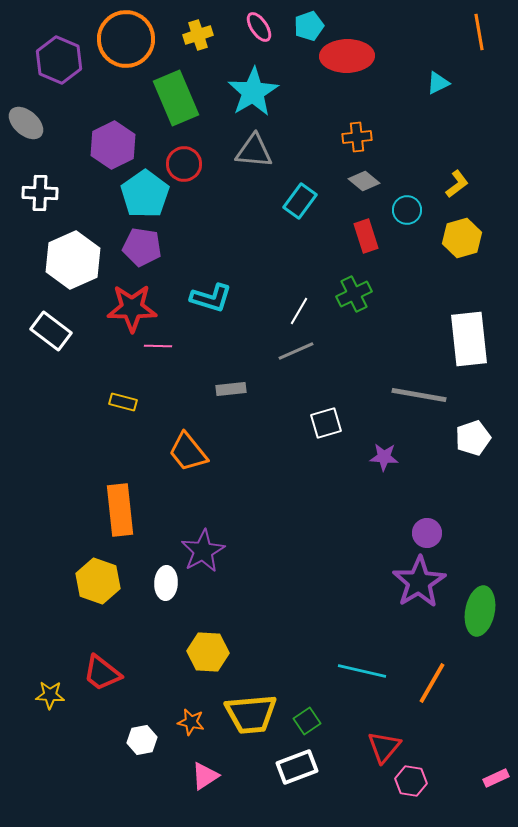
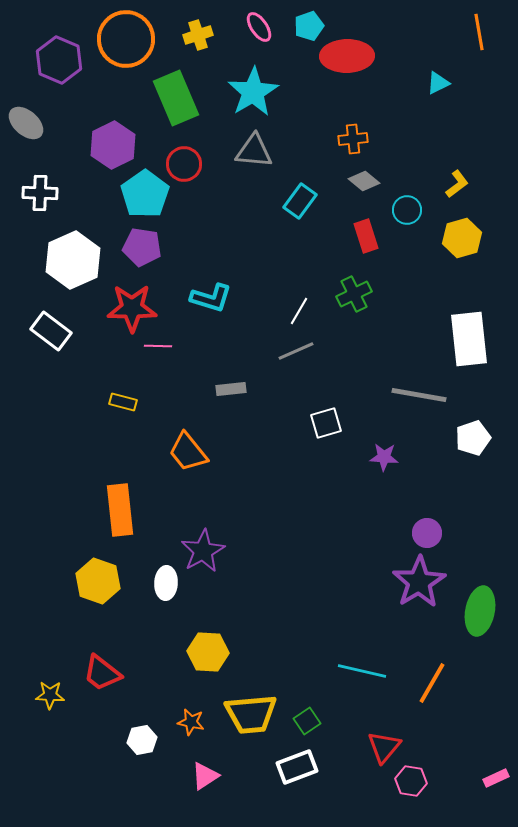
orange cross at (357, 137): moved 4 px left, 2 px down
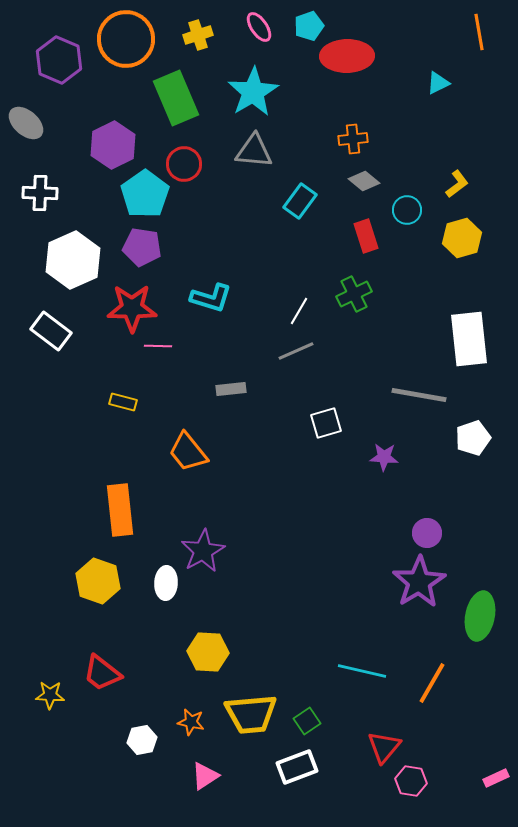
green ellipse at (480, 611): moved 5 px down
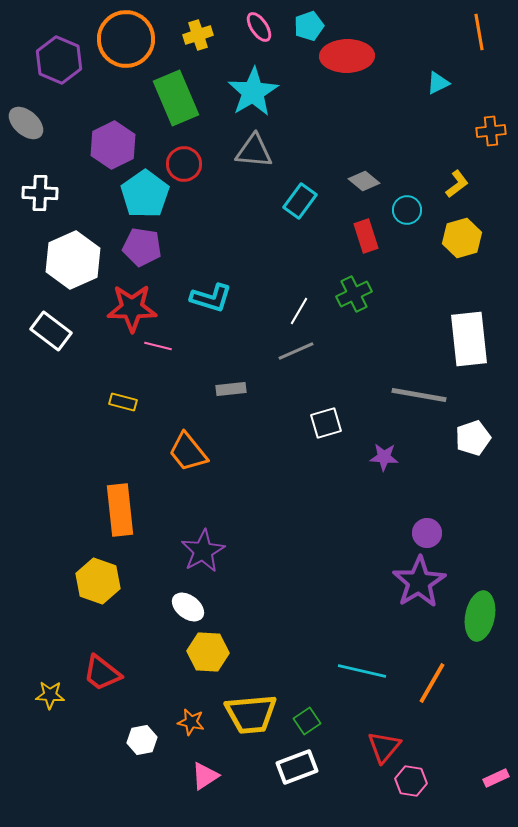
orange cross at (353, 139): moved 138 px right, 8 px up
pink line at (158, 346): rotated 12 degrees clockwise
white ellipse at (166, 583): moved 22 px right, 24 px down; rotated 56 degrees counterclockwise
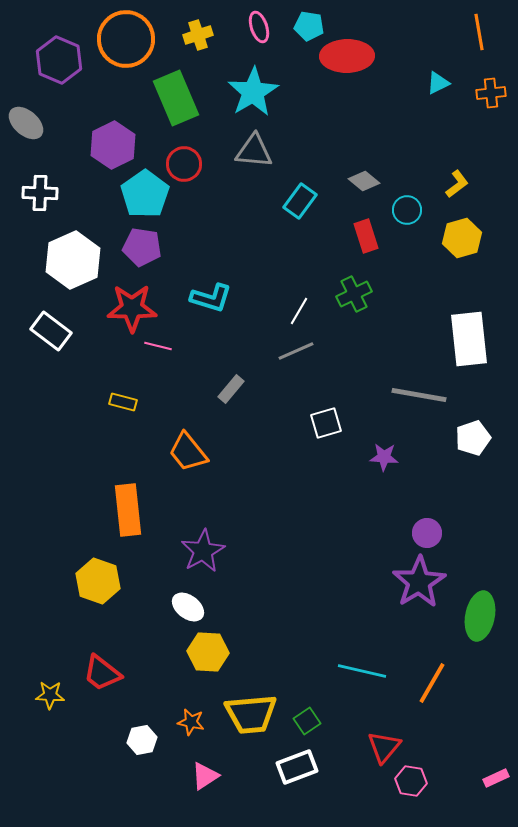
cyan pentagon at (309, 26): rotated 28 degrees clockwise
pink ellipse at (259, 27): rotated 16 degrees clockwise
orange cross at (491, 131): moved 38 px up
gray rectangle at (231, 389): rotated 44 degrees counterclockwise
orange rectangle at (120, 510): moved 8 px right
